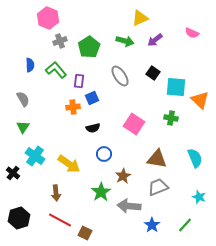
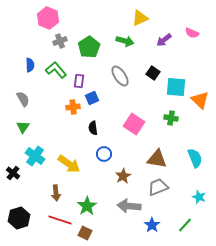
purple arrow: moved 9 px right
black semicircle: rotated 96 degrees clockwise
green star: moved 14 px left, 14 px down
red line: rotated 10 degrees counterclockwise
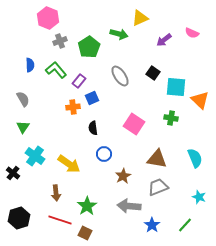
green arrow: moved 6 px left, 7 px up
purple rectangle: rotated 32 degrees clockwise
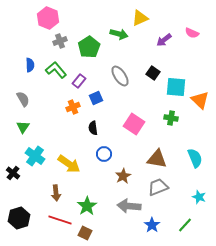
blue square: moved 4 px right
orange cross: rotated 16 degrees counterclockwise
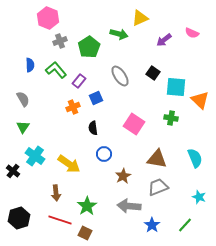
black cross: moved 2 px up
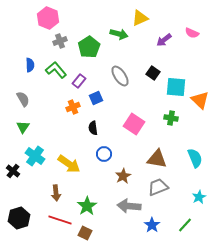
cyan star: rotated 24 degrees clockwise
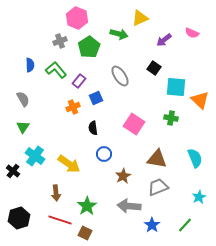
pink hexagon: moved 29 px right
black square: moved 1 px right, 5 px up
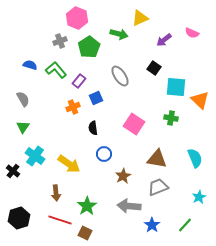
blue semicircle: rotated 72 degrees counterclockwise
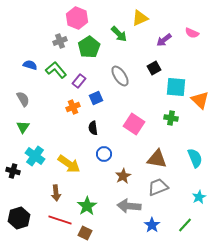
green arrow: rotated 30 degrees clockwise
black square: rotated 24 degrees clockwise
black cross: rotated 24 degrees counterclockwise
